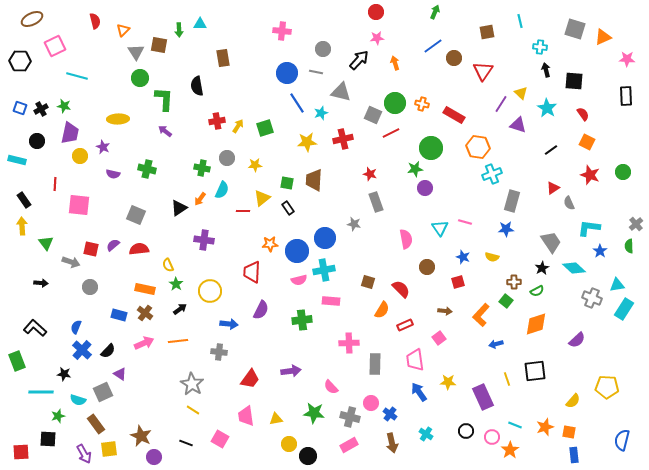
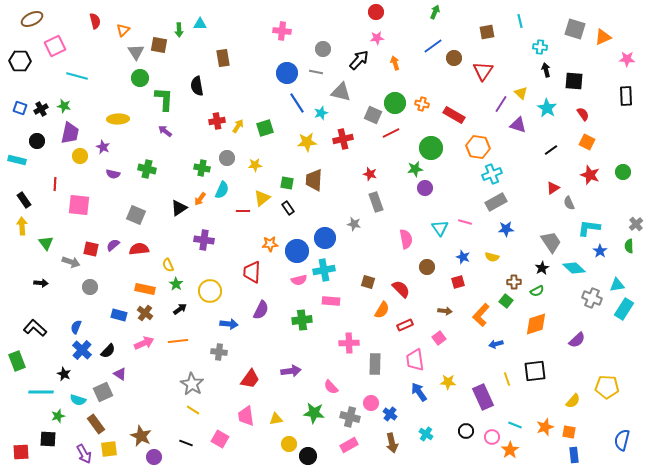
gray rectangle at (512, 201): moved 16 px left, 1 px down; rotated 45 degrees clockwise
black star at (64, 374): rotated 16 degrees clockwise
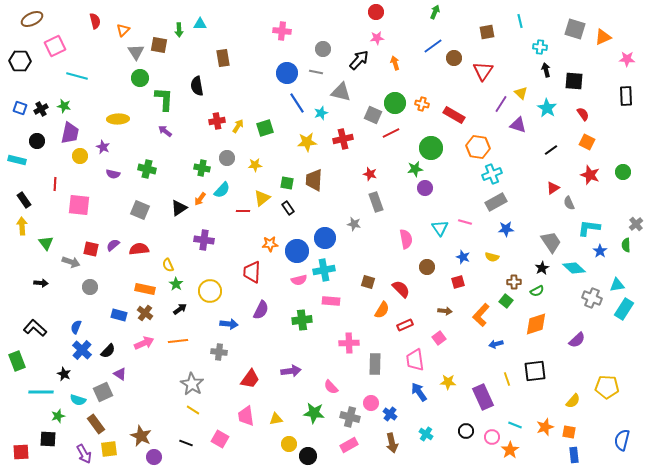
cyan semicircle at (222, 190): rotated 18 degrees clockwise
gray square at (136, 215): moved 4 px right, 5 px up
green semicircle at (629, 246): moved 3 px left, 1 px up
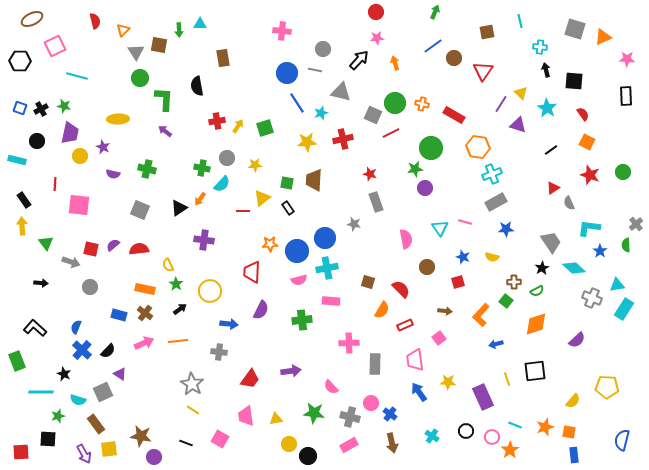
gray line at (316, 72): moved 1 px left, 2 px up
cyan semicircle at (222, 190): moved 6 px up
cyan cross at (324, 270): moved 3 px right, 2 px up
cyan cross at (426, 434): moved 6 px right, 2 px down
brown star at (141, 436): rotated 15 degrees counterclockwise
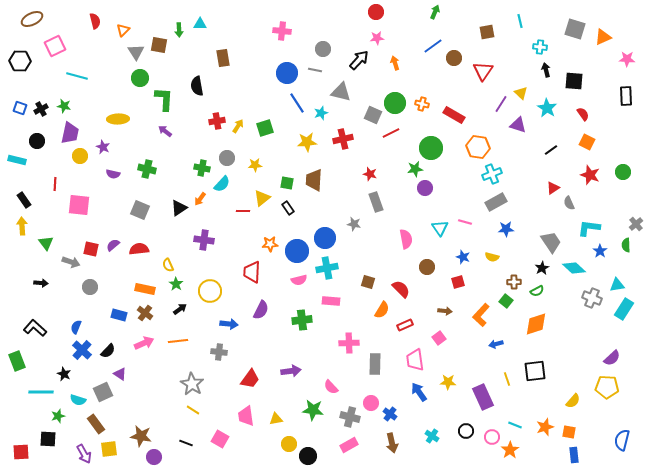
purple semicircle at (577, 340): moved 35 px right, 18 px down
green star at (314, 413): moved 1 px left, 3 px up
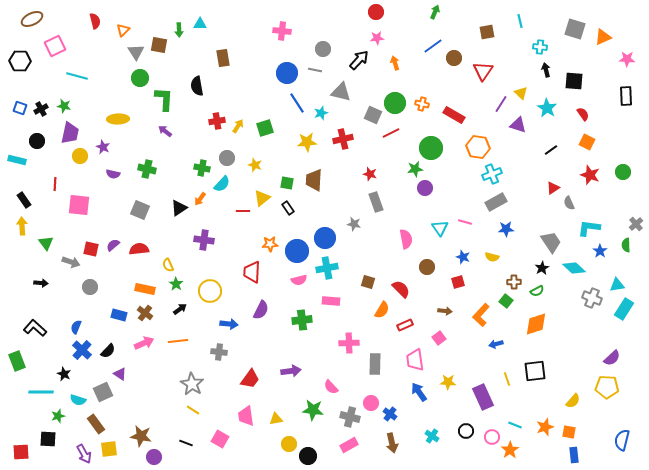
yellow star at (255, 165): rotated 24 degrees clockwise
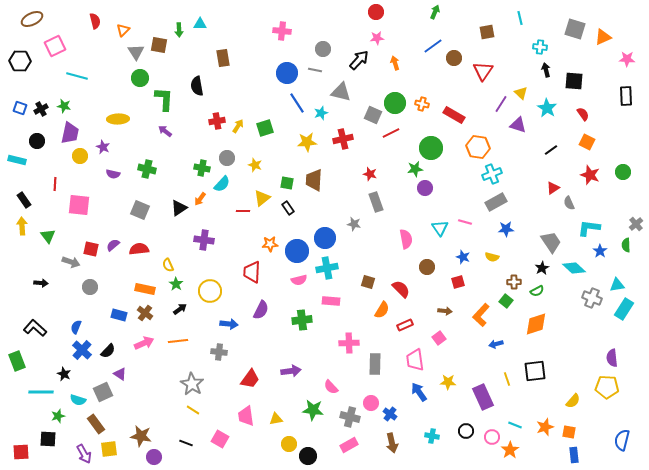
cyan line at (520, 21): moved 3 px up
green triangle at (46, 243): moved 2 px right, 7 px up
purple semicircle at (612, 358): rotated 126 degrees clockwise
cyan cross at (432, 436): rotated 24 degrees counterclockwise
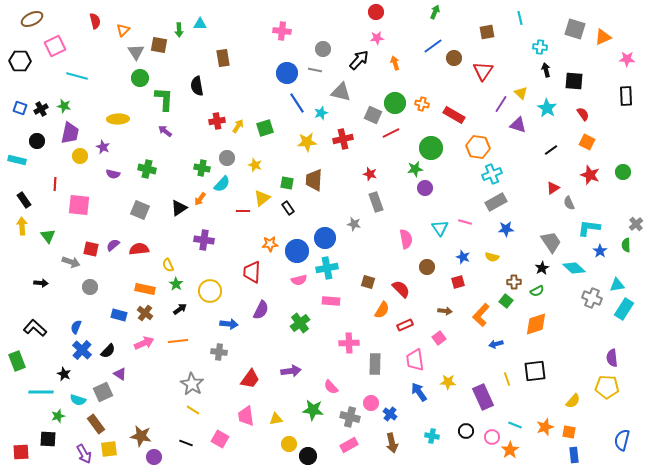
green cross at (302, 320): moved 2 px left, 3 px down; rotated 30 degrees counterclockwise
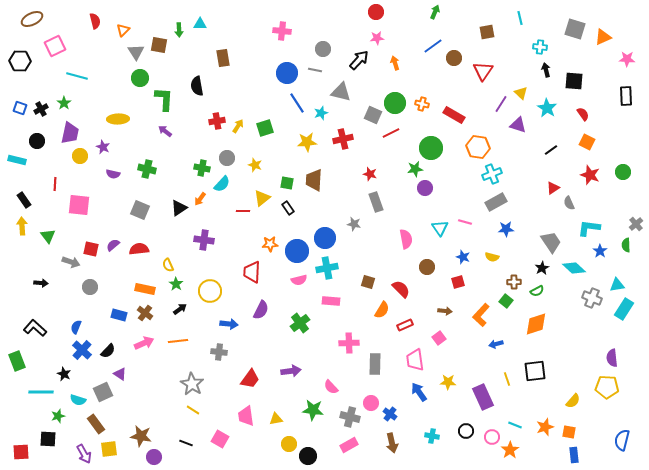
green star at (64, 106): moved 3 px up; rotated 24 degrees clockwise
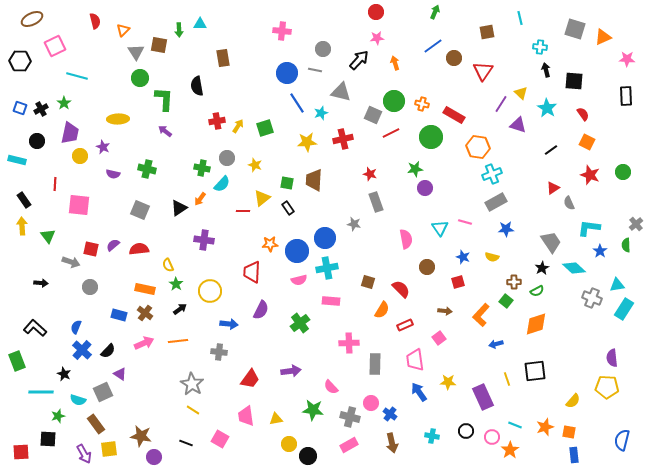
green circle at (395, 103): moved 1 px left, 2 px up
green circle at (431, 148): moved 11 px up
